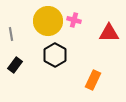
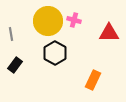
black hexagon: moved 2 px up
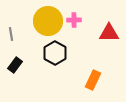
pink cross: rotated 16 degrees counterclockwise
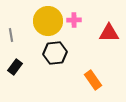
gray line: moved 1 px down
black hexagon: rotated 25 degrees clockwise
black rectangle: moved 2 px down
orange rectangle: rotated 60 degrees counterclockwise
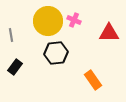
pink cross: rotated 24 degrees clockwise
black hexagon: moved 1 px right
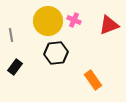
red triangle: moved 8 px up; rotated 20 degrees counterclockwise
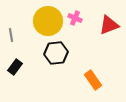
pink cross: moved 1 px right, 2 px up
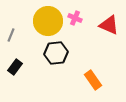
red triangle: rotated 45 degrees clockwise
gray line: rotated 32 degrees clockwise
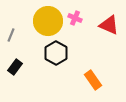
black hexagon: rotated 25 degrees counterclockwise
